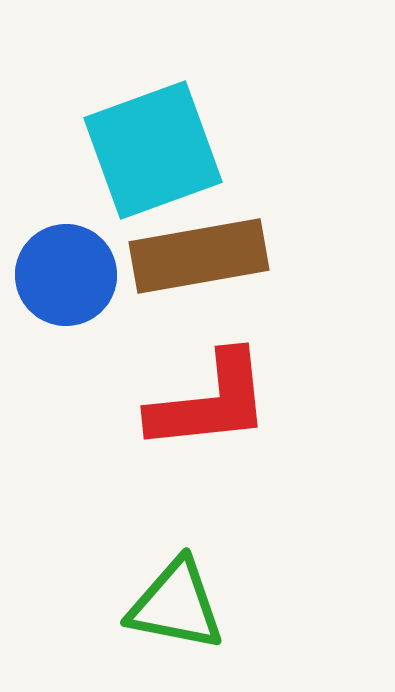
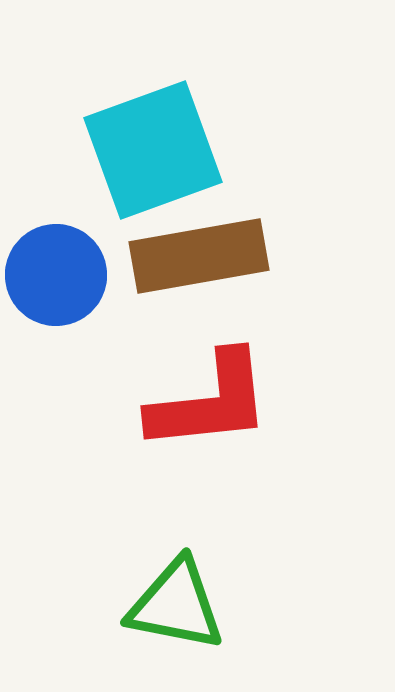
blue circle: moved 10 px left
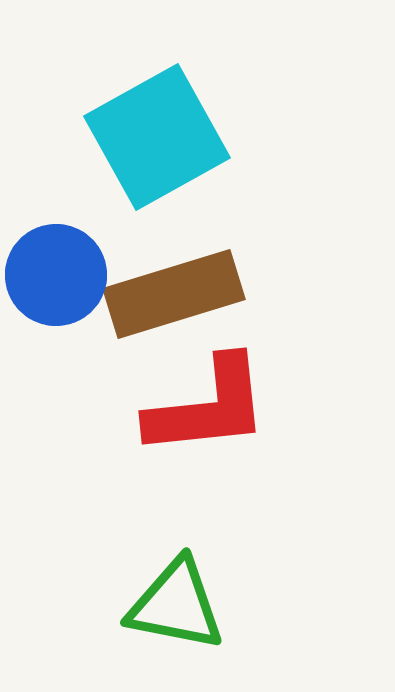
cyan square: moved 4 px right, 13 px up; rotated 9 degrees counterclockwise
brown rectangle: moved 25 px left, 38 px down; rotated 7 degrees counterclockwise
red L-shape: moved 2 px left, 5 px down
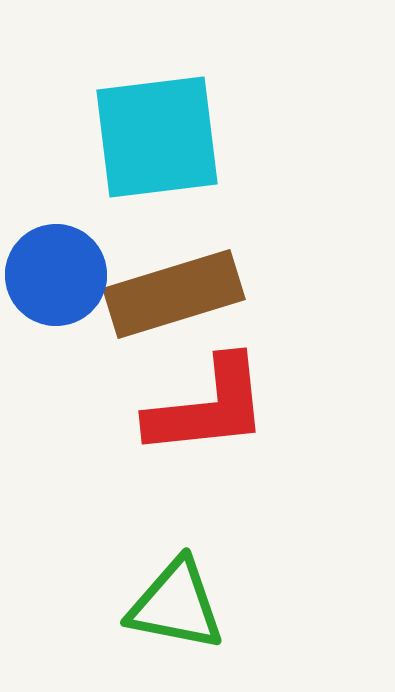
cyan square: rotated 22 degrees clockwise
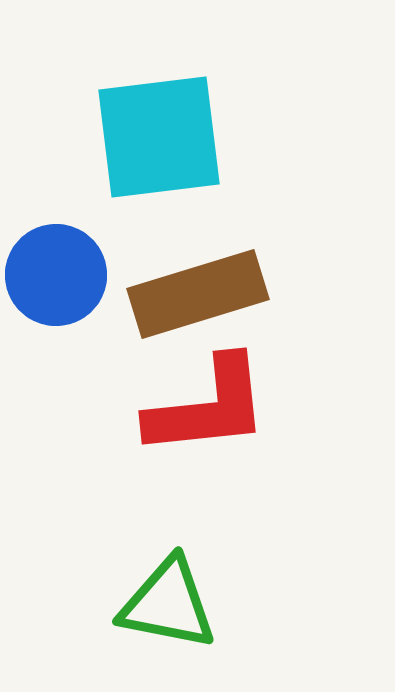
cyan square: moved 2 px right
brown rectangle: moved 24 px right
green triangle: moved 8 px left, 1 px up
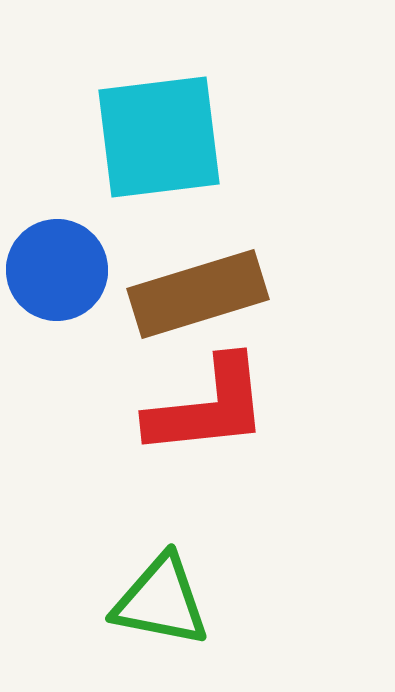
blue circle: moved 1 px right, 5 px up
green triangle: moved 7 px left, 3 px up
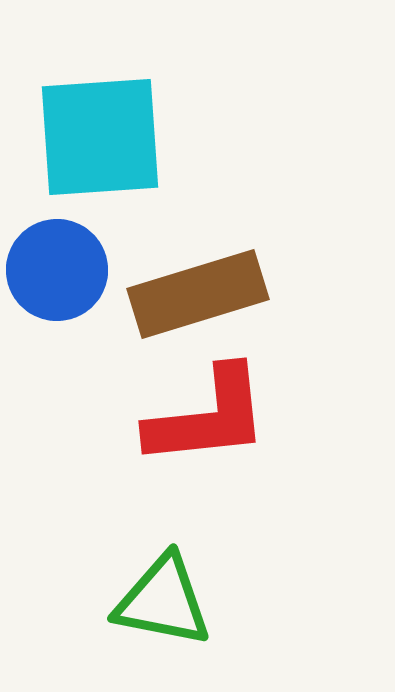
cyan square: moved 59 px left; rotated 3 degrees clockwise
red L-shape: moved 10 px down
green triangle: moved 2 px right
